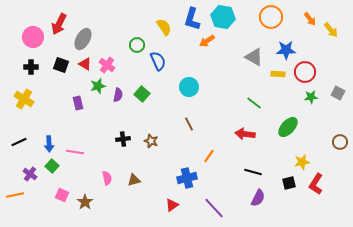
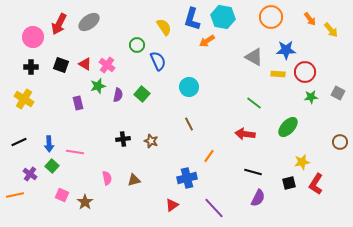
gray ellipse at (83, 39): moved 6 px right, 17 px up; rotated 25 degrees clockwise
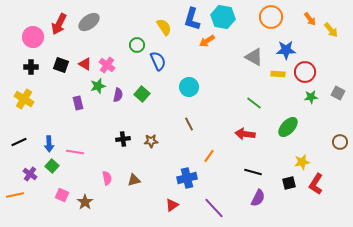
brown star at (151, 141): rotated 24 degrees counterclockwise
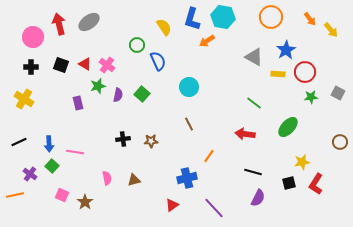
red arrow at (59, 24): rotated 140 degrees clockwise
blue star at (286, 50): rotated 30 degrees counterclockwise
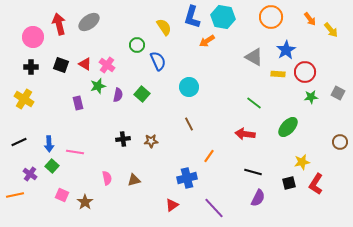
blue L-shape at (192, 19): moved 2 px up
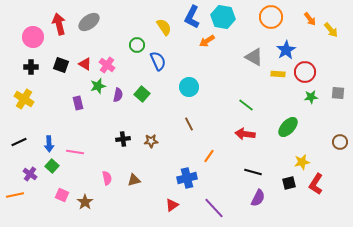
blue L-shape at (192, 17): rotated 10 degrees clockwise
gray square at (338, 93): rotated 24 degrees counterclockwise
green line at (254, 103): moved 8 px left, 2 px down
